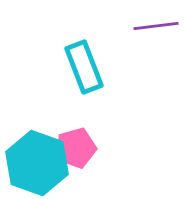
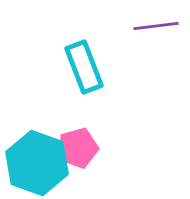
pink pentagon: moved 2 px right
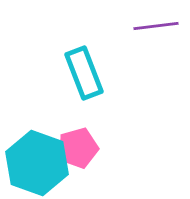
cyan rectangle: moved 6 px down
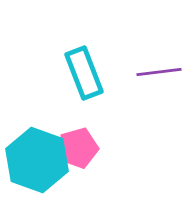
purple line: moved 3 px right, 46 px down
cyan hexagon: moved 3 px up
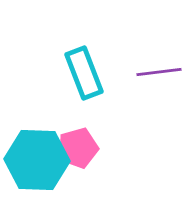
cyan hexagon: rotated 18 degrees counterclockwise
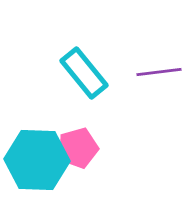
cyan rectangle: rotated 18 degrees counterclockwise
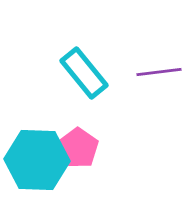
pink pentagon: rotated 21 degrees counterclockwise
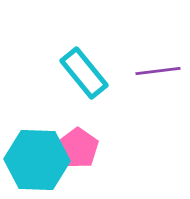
purple line: moved 1 px left, 1 px up
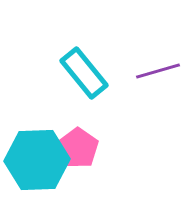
purple line: rotated 9 degrees counterclockwise
cyan hexagon: rotated 4 degrees counterclockwise
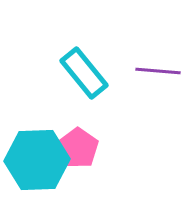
purple line: rotated 21 degrees clockwise
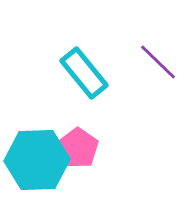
purple line: moved 9 px up; rotated 39 degrees clockwise
